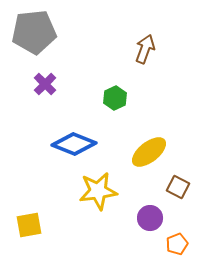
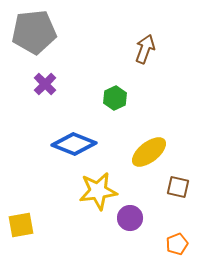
brown square: rotated 15 degrees counterclockwise
purple circle: moved 20 px left
yellow square: moved 8 px left
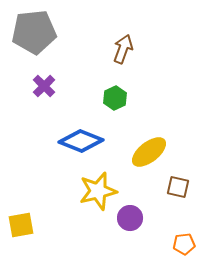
brown arrow: moved 22 px left
purple cross: moved 1 px left, 2 px down
blue diamond: moved 7 px right, 3 px up
yellow star: rotated 6 degrees counterclockwise
orange pentagon: moved 7 px right; rotated 15 degrees clockwise
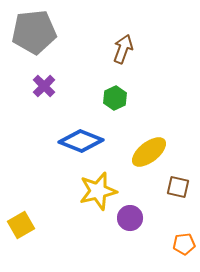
yellow square: rotated 20 degrees counterclockwise
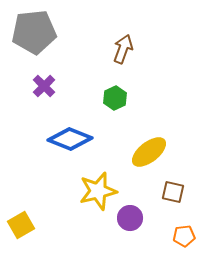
blue diamond: moved 11 px left, 2 px up
brown square: moved 5 px left, 5 px down
orange pentagon: moved 8 px up
